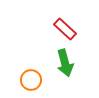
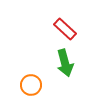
orange circle: moved 5 px down
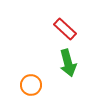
green arrow: moved 3 px right
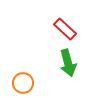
orange circle: moved 8 px left, 2 px up
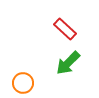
green arrow: rotated 60 degrees clockwise
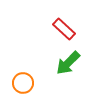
red rectangle: moved 1 px left
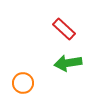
green arrow: rotated 36 degrees clockwise
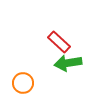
red rectangle: moved 5 px left, 13 px down
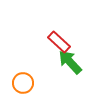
green arrow: moved 2 px right, 1 px up; rotated 56 degrees clockwise
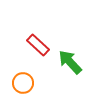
red rectangle: moved 21 px left, 3 px down
